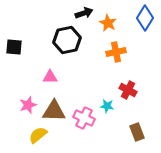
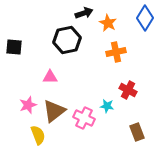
brown triangle: rotated 40 degrees counterclockwise
yellow semicircle: rotated 108 degrees clockwise
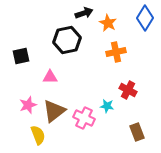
black square: moved 7 px right, 9 px down; rotated 18 degrees counterclockwise
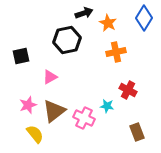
blue diamond: moved 1 px left
pink triangle: rotated 28 degrees counterclockwise
yellow semicircle: moved 3 px left, 1 px up; rotated 18 degrees counterclockwise
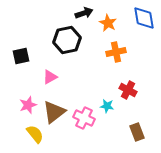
blue diamond: rotated 40 degrees counterclockwise
brown triangle: moved 1 px down
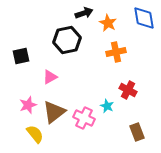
cyan star: rotated 16 degrees clockwise
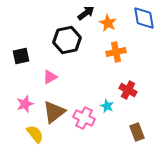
black arrow: moved 2 px right; rotated 18 degrees counterclockwise
pink star: moved 3 px left, 1 px up
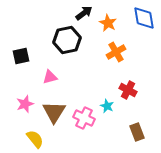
black arrow: moved 2 px left
orange cross: rotated 18 degrees counterclockwise
pink triangle: rotated 14 degrees clockwise
brown triangle: rotated 20 degrees counterclockwise
yellow semicircle: moved 5 px down
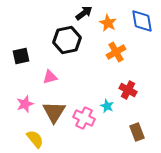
blue diamond: moved 2 px left, 3 px down
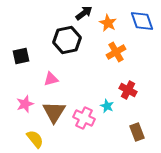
blue diamond: rotated 10 degrees counterclockwise
pink triangle: moved 1 px right, 2 px down
